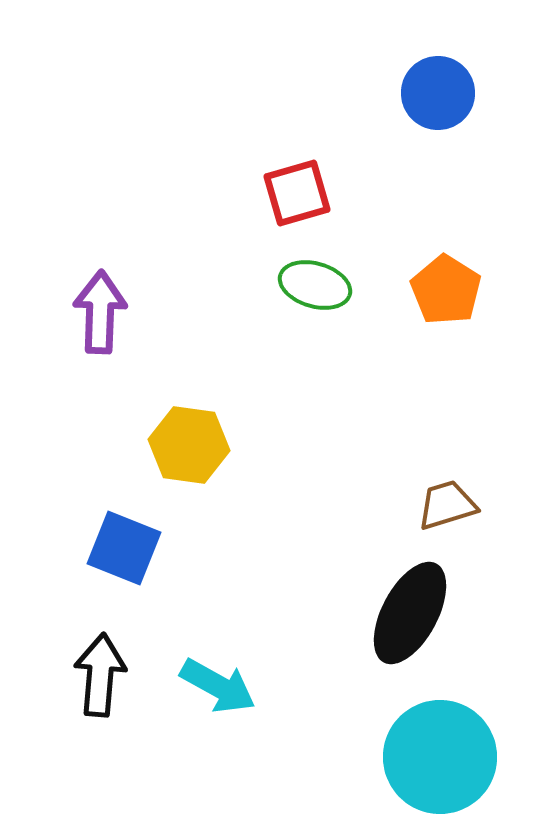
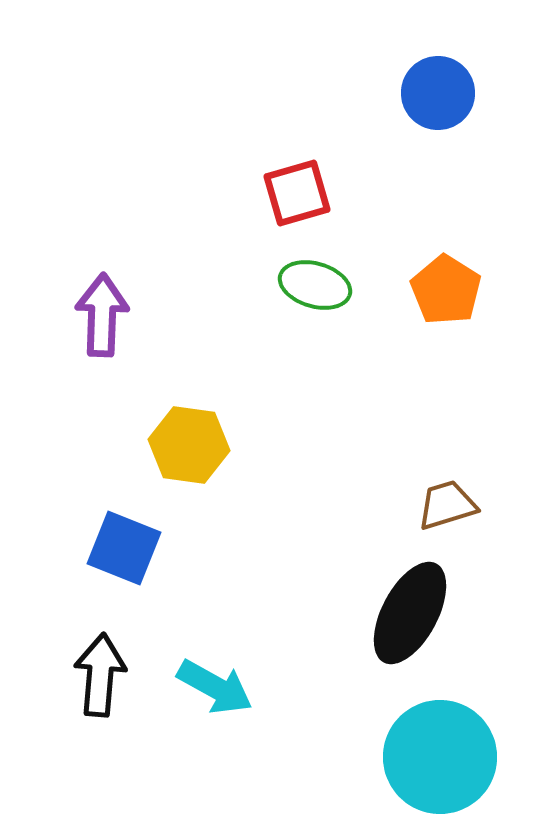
purple arrow: moved 2 px right, 3 px down
cyan arrow: moved 3 px left, 1 px down
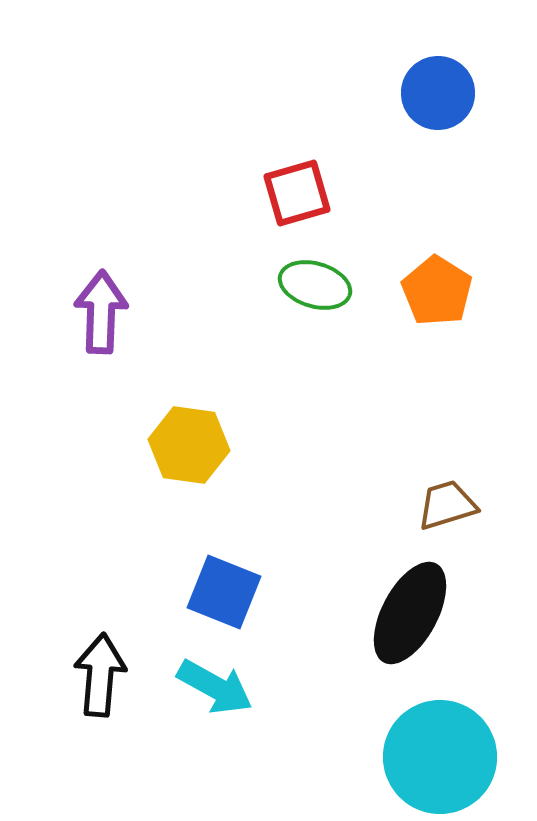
orange pentagon: moved 9 px left, 1 px down
purple arrow: moved 1 px left, 3 px up
blue square: moved 100 px right, 44 px down
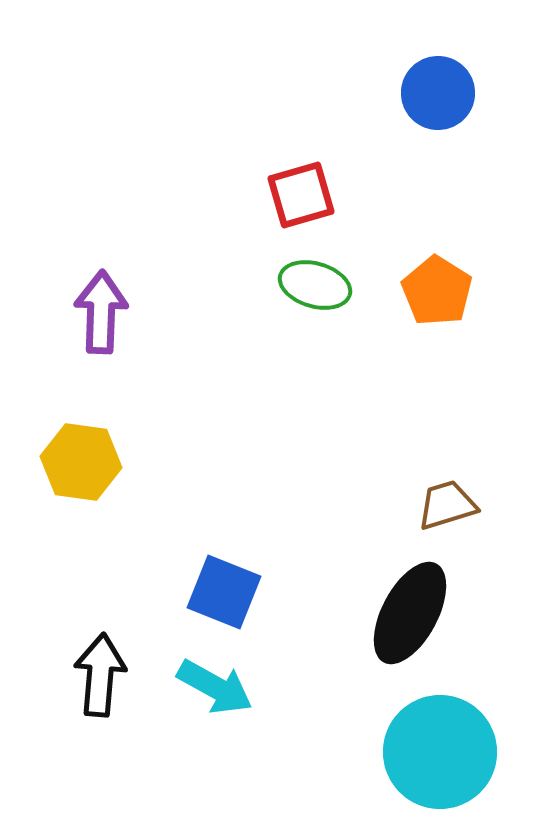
red square: moved 4 px right, 2 px down
yellow hexagon: moved 108 px left, 17 px down
cyan circle: moved 5 px up
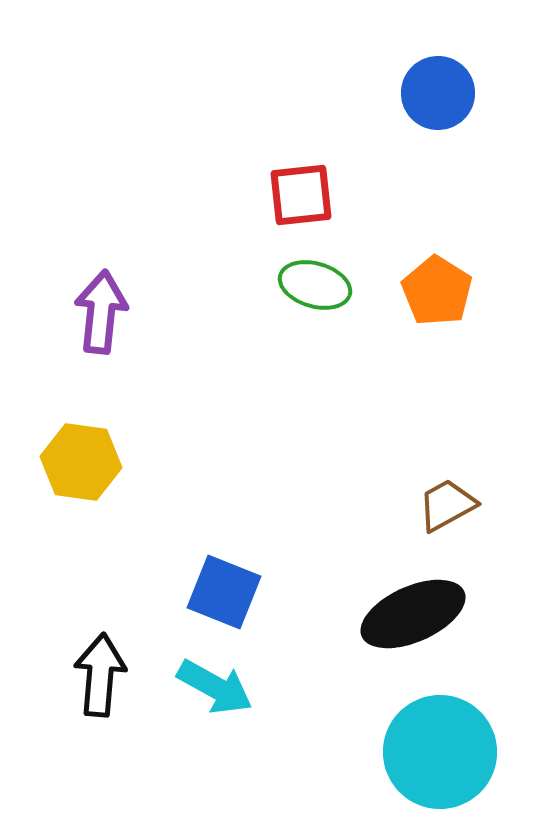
red square: rotated 10 degrees clockwise
purple arrow: rotated 4 degrees clockwise
brown trapezoid: rotated 12 degrees counterclockwise
black ellipse: moved 3 px right, 1 px down; rotated 38 degrees clockwise
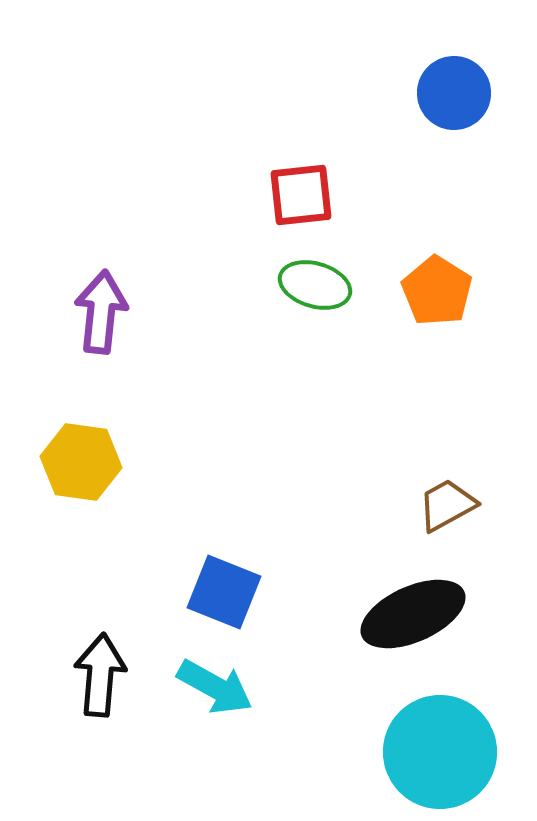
blue circle: moved 16 px right
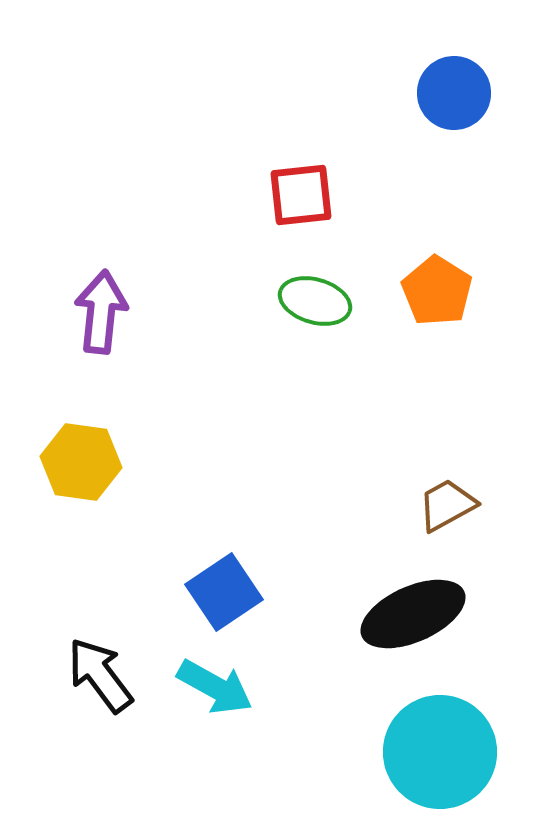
green ellipse: moved 16 px down
blue square: rotated 34 degrees clockwise
black arrow: rotated 42 degrees counterclockwise
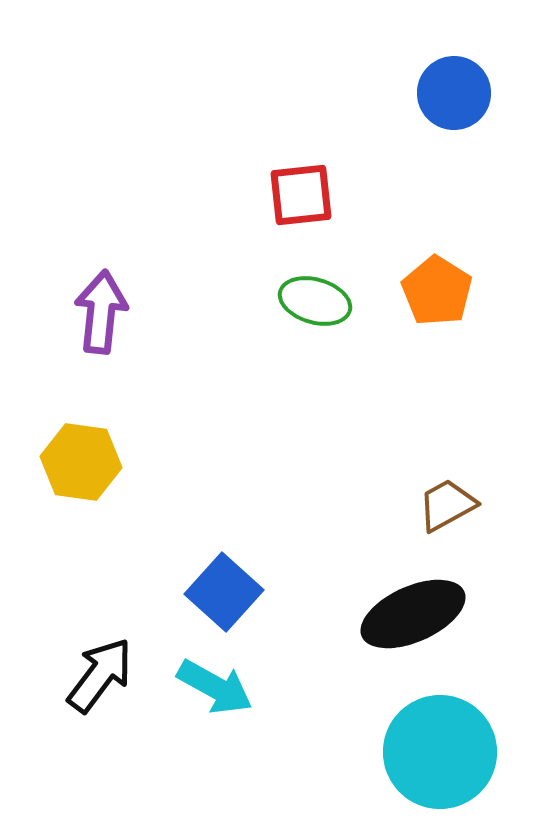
blue square: rotated 14 degrees counterclockwise
black arrow: rotated 74 degrees clockwise
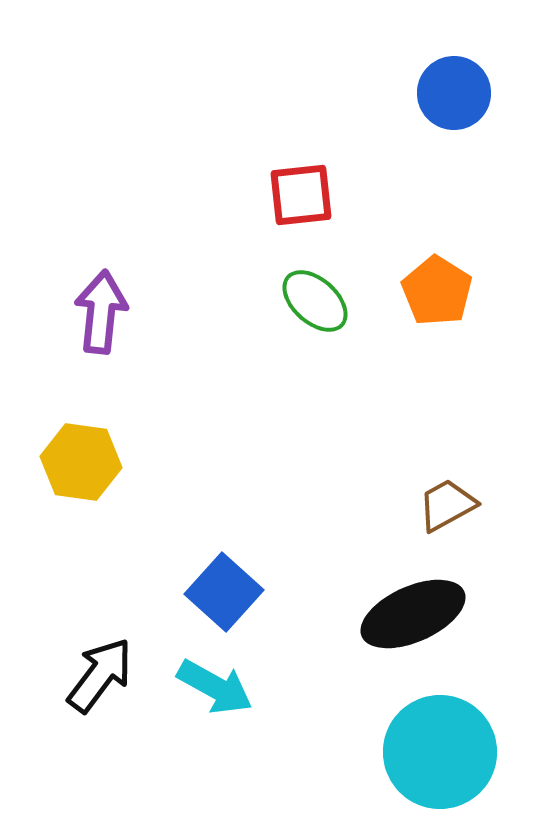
green ellipse: rotated 26 degrees clockwise
